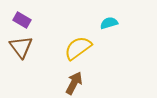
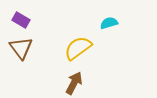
purple rectangle: moved 1 px left
brown triangle: moved 1 px down
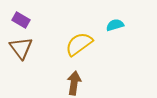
cyan semicircle: moved 6 px right, 2 px down
yellow semicircle: moved 1 px right, 4 px up
brown arrow: rotated 20 degrees counterclockwise
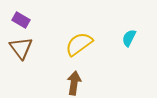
cyan semicircle: moved 14 px right, 13 px down; rotated 48 degrees counterclockwise
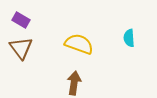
cyan semicircle: rotated 30 degrees counterclockwise
yellow semicircle: rotated 56 degrees clockwise
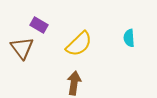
purple rectangle: moved 18 px right, 5 px down
yellow semicircle: rotated 116 degrees clockwise
brown triangle: moved 1 px right
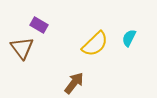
cyan semicircle: rotated 30 degrees clockwise
yellow semicircle: moved 16 px right
brown arrow: rotated 30 degrees clockwise
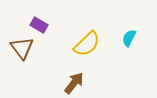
yellow semicircle: moved 8 px left
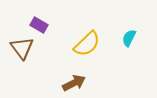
brown arrow: rotated 25 degrees clockwise
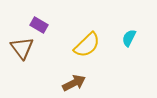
yellow semicircle: moved 1 px down
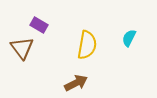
yellow semicircle: rotated 36 degrees counterclockwise
brown arrow: moved 2 px right
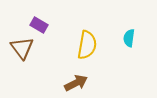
cyan semicircle: rotated 18 degrees counterclockwise
